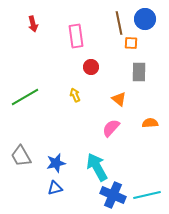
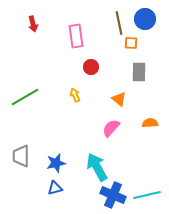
gray trapezoid: rotated 30 degrees clockwise
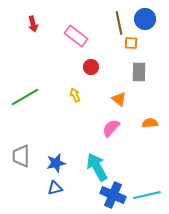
pink rectangle: rotated 45 degrees counterclockwise
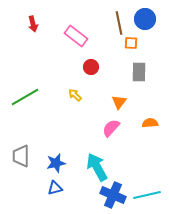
yellow arrow: rotated 24 degrees counterclockwise
orange triangle: moved 3 px down; rotated 28 degrees clockwise
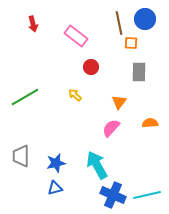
cyan arrow: moved 2 px up
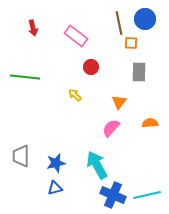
red arrow: moved 4 px down
green line: moved 20 px up; rotated 36 degrees clockwise
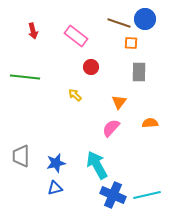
brown line: rotated 60 degrees counterclockwise
red arrow: moved 3 px down
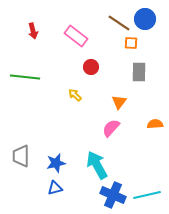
brown line: rotated 15 degrees clockwise
orange semicircle: moved 5 px right, 1 px down
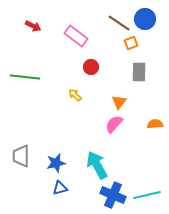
red arrow: moved 5 px up; rotated 49 degrees counterclockwise
orange square: rotated 24 degrees counterclockwise
pink semicircle: moved 3 px right, 4 px up
blue triangle: moved 5 px right
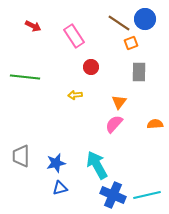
pink rectangle: moved 2 px left; rotated 20 degrees clockwise
yellow arrow: rotated 48 degrees counterclockwise
